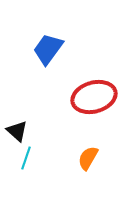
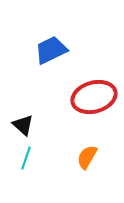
blue trapezoid: moved 3 px right, 1 px down; rotated 28 degrees clockwise
black triangle: moved 6 px right, 6 px up
orange semicircle: moved 1 px left, 1 px up
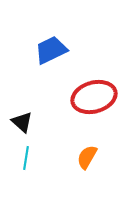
black triangle: moved 1 px left, 3 px up
cyan line: rotated 10 degrees counterclockwise
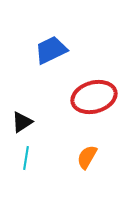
black triangle: rotated 45 degrees clockwise
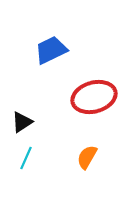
cyan line: rotated 15 degrees clockwise
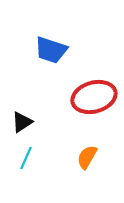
blue trapezoid: rotated 136 degrees counterclockwise
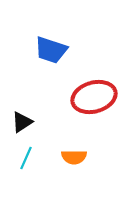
orange semicircle: moved 13 px left; rotated 120 degrees counterclockwise
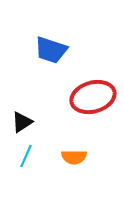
red ellipse: moved 1 px left
cyan line: moved 2 px up
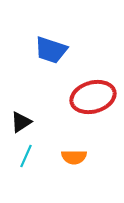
black triangle: moved 1 px left
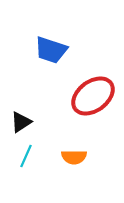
red ellipse: moved 1 px up; rotated 21 degrees counterclockwise
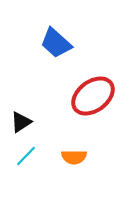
blue trapezoid: moved 5 px right, 7 px up; rotated 24 degrees clockwise
cyan line: rotated 20 degrees clockwise
